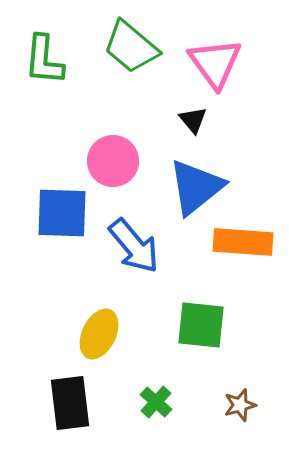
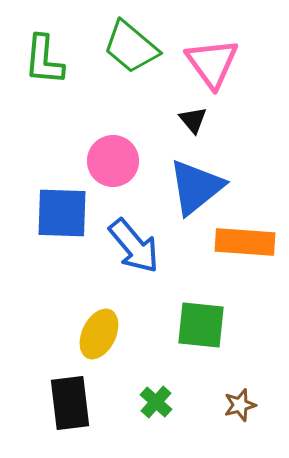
pink triangle: moved 3 px left
orange rectangle: moved 2 px right
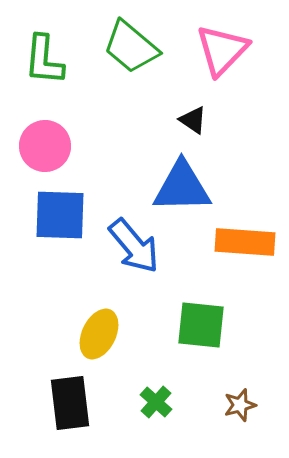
pink triangle: moved 10 px right, 13 px up; rotated 20 degrees clockwise
black triangle: rotated 16 degrees counterclockwise
pink circle: moved 68 px left, 15 px up
blue triangle: moved 14 px left; rotated 38 degrees clockwise
blue square: moved 2 px left, 2 px down
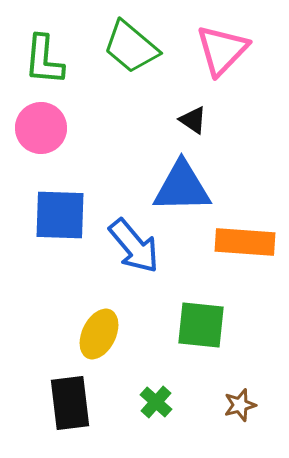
pink circle: moved 4 px left, 18 px up
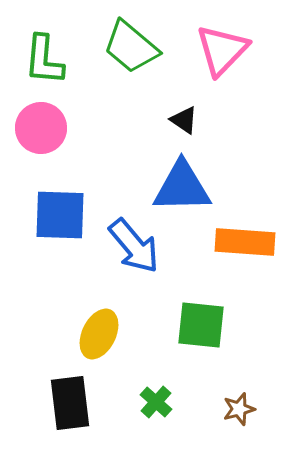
black triangle: moved 9 px left
brown star: moved 1 px left, 4 px down
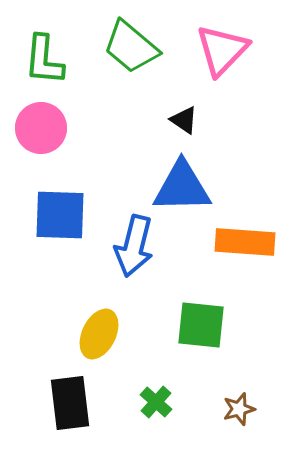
blue arrow: rotated 54 degrees clockwise
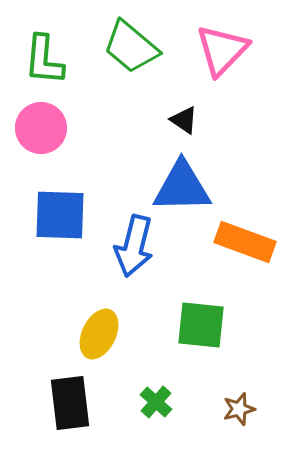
orange rectangle: rotated 16 degrees clockwise
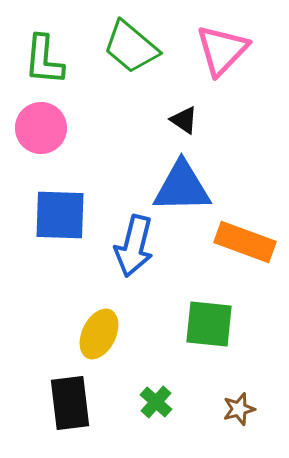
green square: moved 8 px right, 1 px up
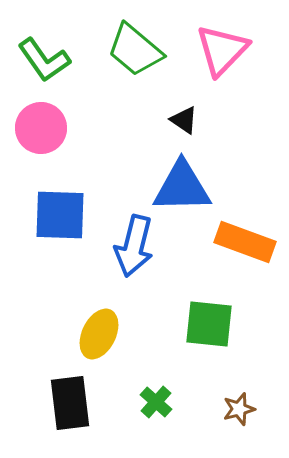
green trapezoid: moved 4 px right, 3 px down
green L-shape: rotated 40 degrees counterclockwise
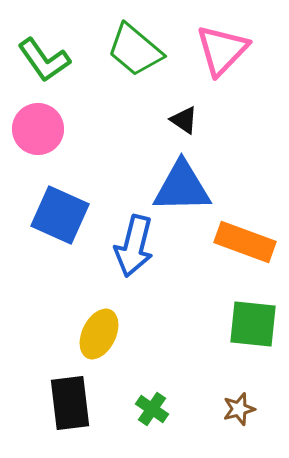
pink circle: moved 3 px left, 1 px down
blue square: rotated 22 degrees clockwise
green square: moved 44 px right
green cross: moved 4 px left, 7 px down; rotated 8 degrees counterclockwise
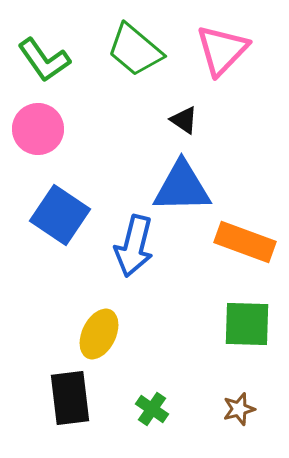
blue square: rotated 10 degrees clockwise
green square: moved 6 px left; rotated 4 degrees counterclockwise
black rectangle: moved 5 px up
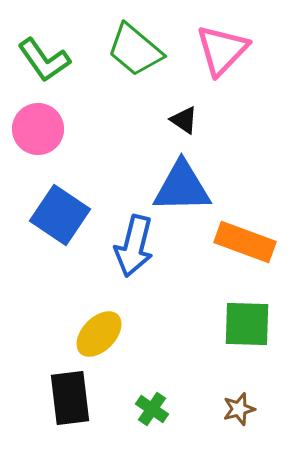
yellow ellipse: rotated 18 degrees clockwise
